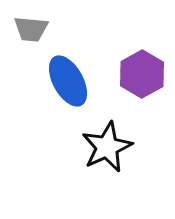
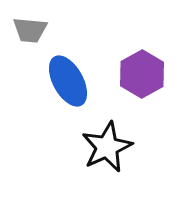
gray trapezoid: moved 1 px left, 1 px down
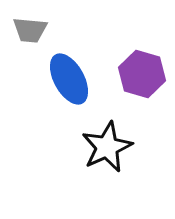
purple hexagon: rotated 15 degrees counterclockwise
blue ellipse: moved 1 px right, 2 px up
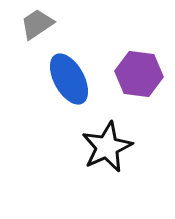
gray trapezoid: moved 7 px right, 6 px up; rotated 141 degrees clockwise
purple hexagon: moved 3 px left; rotated 9 degrees counterclockwise
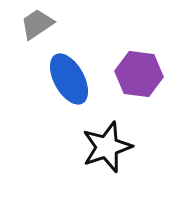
black star: rotated 6 degrees clockwise
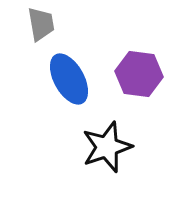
gray trapezoid: moved 4 px right; rotated 114 degrees clockwise
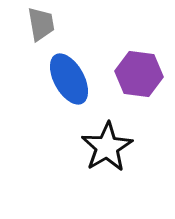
black star: rotated 12 degrees counterclockwise
